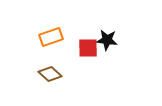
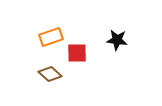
black star: moved 10 px right
red square: moved 11 px left, 5 px down
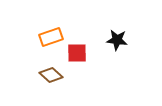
brown diamond: moved 1 px right, 1 px down
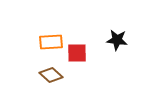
orange rectangle: moved 5 px down; rotated 15 degrees clockwise
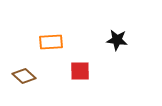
red square: moved 3 px right, 18 px down
brown diamond: moved 27 px left, 1 px down
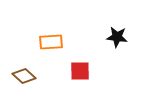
black star: moved 3 px up
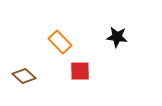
orange rectangle: moved 9 px right; rotated 50 degrees clockwise
